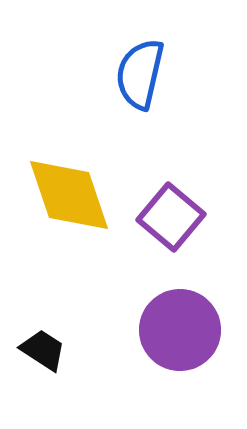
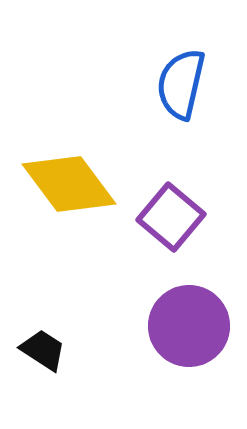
blue semicircle: moved 41 px right, 10 px down
yellow diamond: moved 11 px up; rotated 18 degrees counterclockwise
purple circle: moved 9 px right, 4 px up
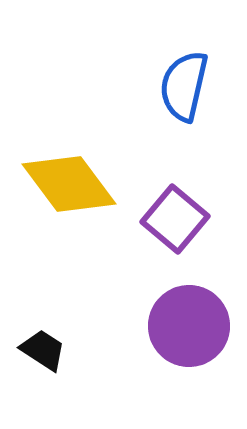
blue semicircle: moved 3 px right, 2 px down
purple square: moved 4 px right, 2 px down
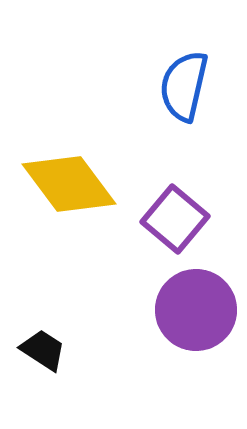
purple circle: moved 7 px right, 16 px up
